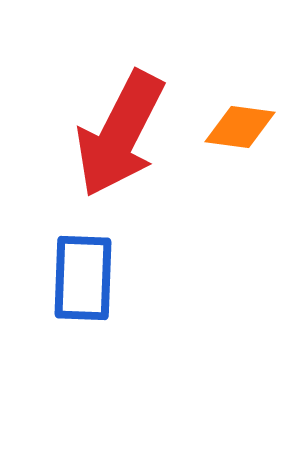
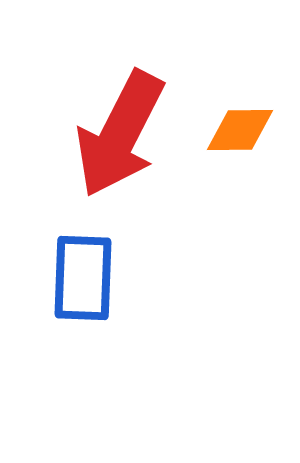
orange diamond: moved 3 px down; rotated 8 degrees counterclockwise
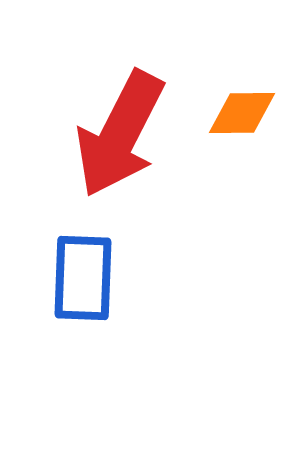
orange diamond: moved 2 px right, 17 px up
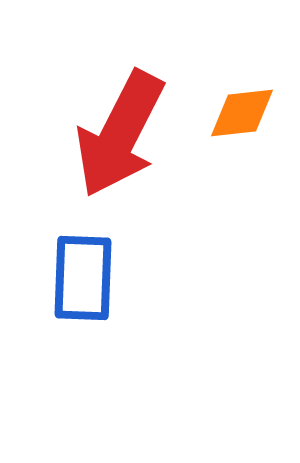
orange diamond: rotated 6 degrees counterclockwise
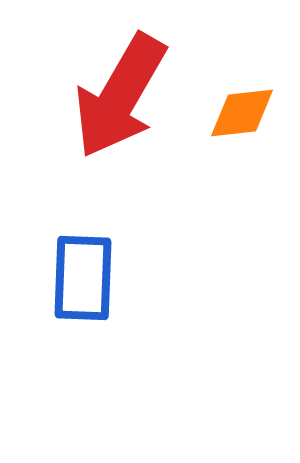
red arrow: moved 38 px up; rotated 3 degrees clockwise
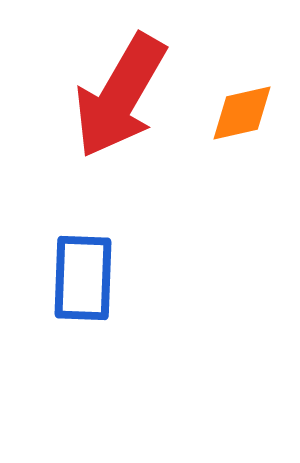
orange diamond: rotated 6 degrees counterclockwise
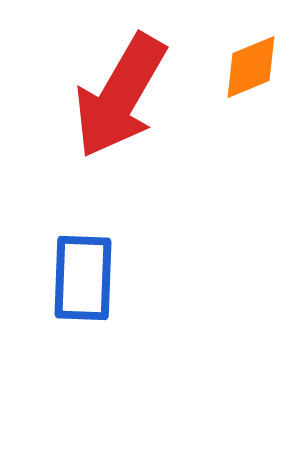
orange diamond: moved 9 px right, 46 px up; rotated 10 degrees counterclockwise
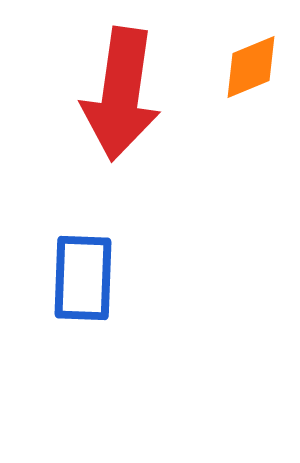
red arrow: moved 1 px right, 2 px up; rotated 22 degrees counterclockwise
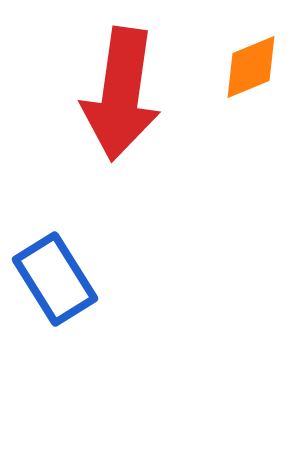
blue rectangle: moved 28 px left, 1 px down; rotated 34 degrees counterclockwise
